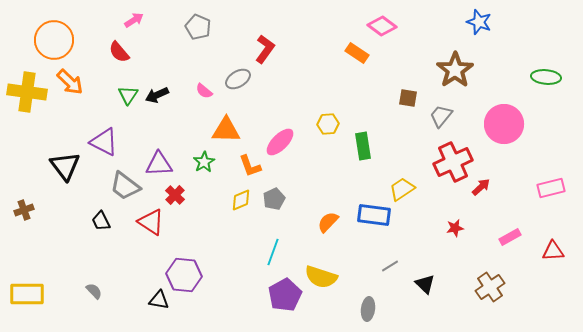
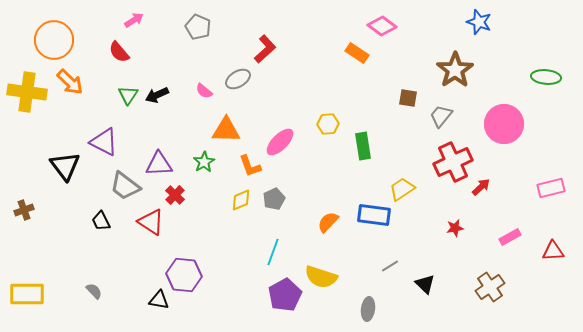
red L-shape at (265, 49): rotated 12 degrees clockwise
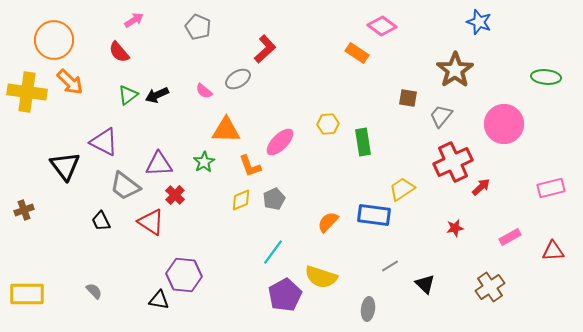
green triangle at (128, 95): rotated 20 degrees clockwise
green rectangle at (363, 146): moved 4 px up
cyan line at (273, 252): rotated 16 degrees clockwise
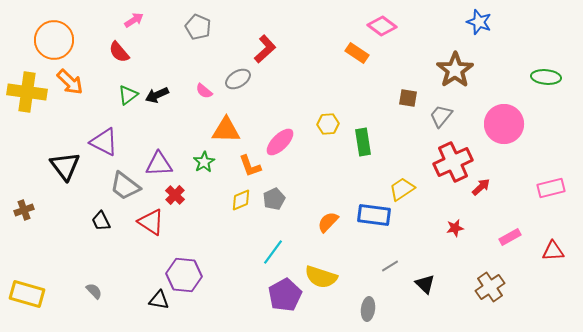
yellow rectangle at (27, 294): rotated 16 degrees clockwise
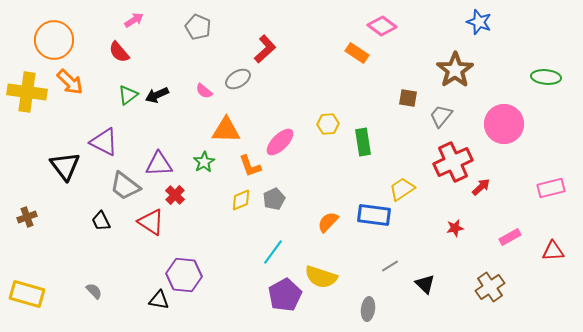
brown cross at (24, 210): moved 3 px right, 7 px down
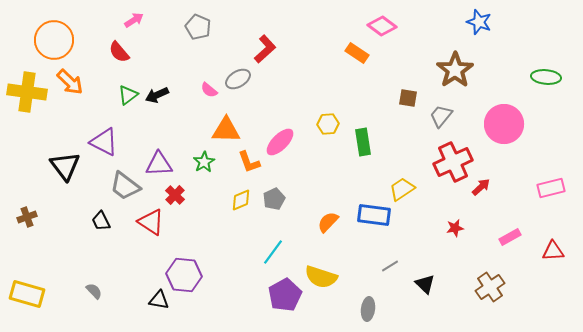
pink semicircle at (204, 91): moved 5 px right, 1 px up
orange L-shape at (250, 166): moved 1 px left, 4 px up
